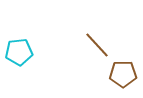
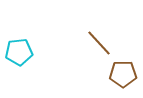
brown line: moved 2 px right, 2 px up
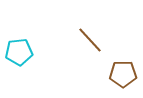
brown line: moved 9 px left, 3 px up
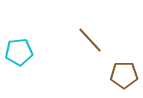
brown pentagon: moved 1 px right, 1 px down
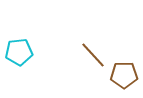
brown line: moved 3 px right, 15 px down
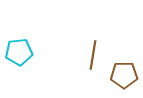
brown line: rotated 52 degrees clockwise
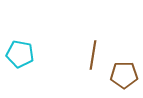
cyan pentagon: moved 1 px right, 2 px down; rotated 16 degrees clockwise
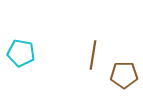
cyan pentagon: moved 1 px right, 1 px up
